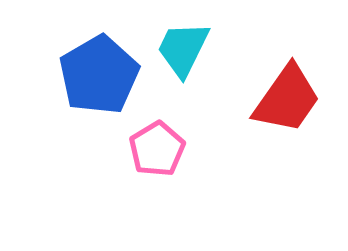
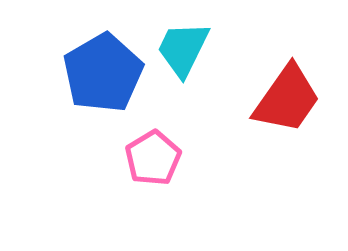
blue pentagon: moved 4 px right, 2 px up
pink pentagon: moved 4 px left, 9 px down
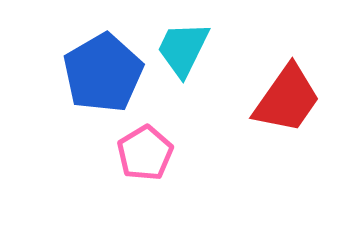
pink pentagon: moved 8 px left, 5 px up
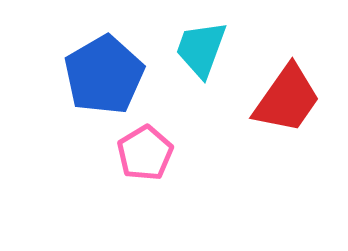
cyan trapezoid: moved 18 px right; rotated 6 degrees counterclockwise
blue pentagon: moved 1 px right, 2 px down
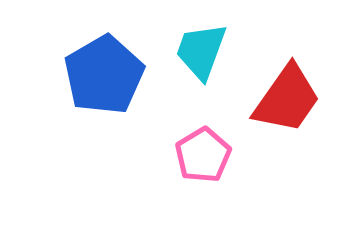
cyan trapezoid: moved 2 px down
pink pentagon: moved 58 px right, 2 px down
